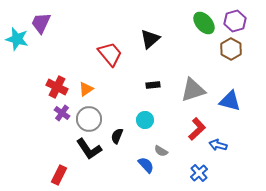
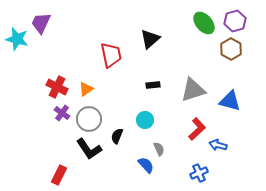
red trapezoid: moved 1 px right, 1 px down; rotated 28 degrees clockwise
gray semicircle: moved 2 px left, 2 px up; rotated 144 degrees counterclockwise
blue cross: rotated 18 degrees clockwise
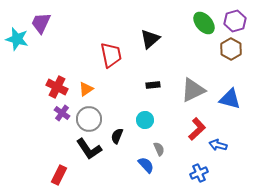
gray triangle: rotated 8 degrees counterclockwise
blue triangle: moved 2 px up
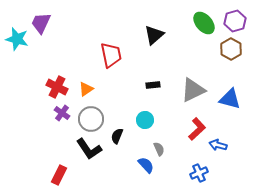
black triangle: moved 4 px right, 4 px up
gray circle: moved 2 px right
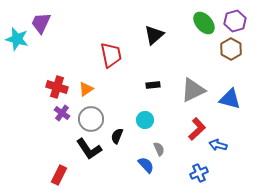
red cross: rotated 10 degrees counterclockwise
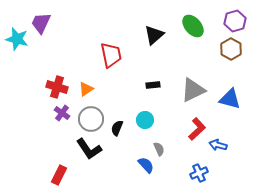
green ellipse: moved 11 px left, 3 px down
black semicircle: moved 8 px up
